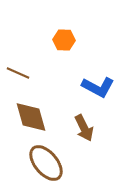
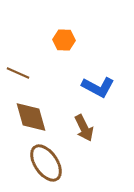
brown ellipse: rotated 6 degrees clockwise
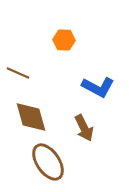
brown ellipse: moved 2 px right, 1 px up
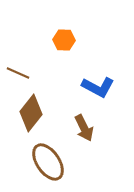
brown diamond: moved 4 px up; rotated 54 degrees clockwise
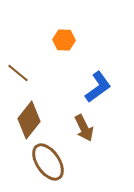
brown line: rotated 15 degrees clockwise
blue L-shape: rotated 64 degrees counterclockwise
brown diamond: moved 2 px left, 7 px down
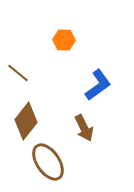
blue L-shape: moved 2 px up
brown diamond: moved 3 px left, 1 px down
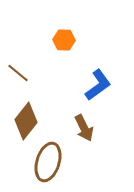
brown ellipse: rotated 51 degrees clockwise
